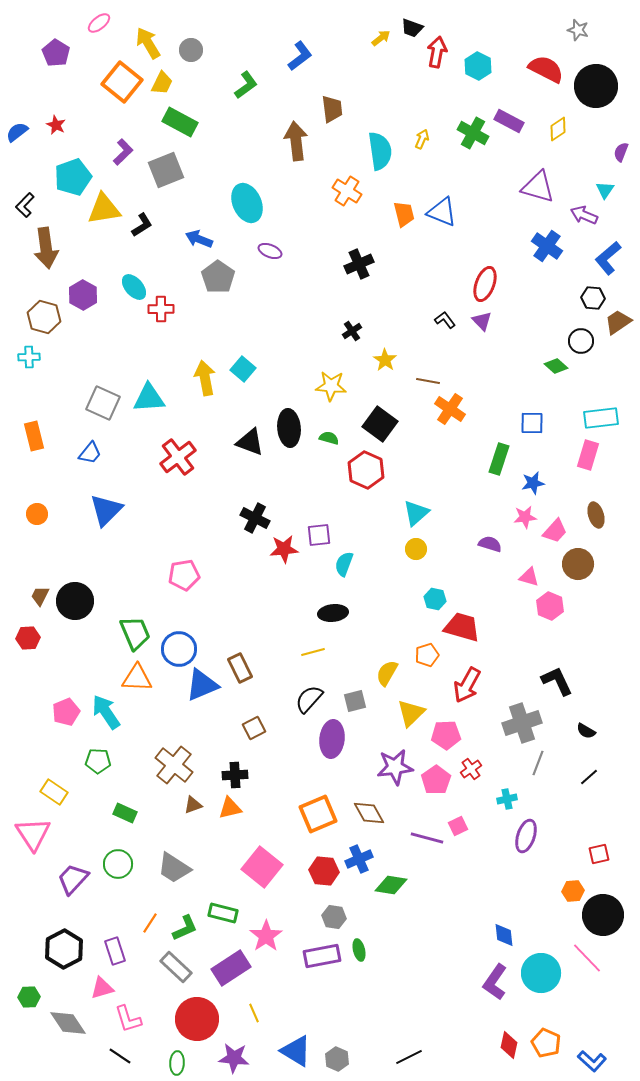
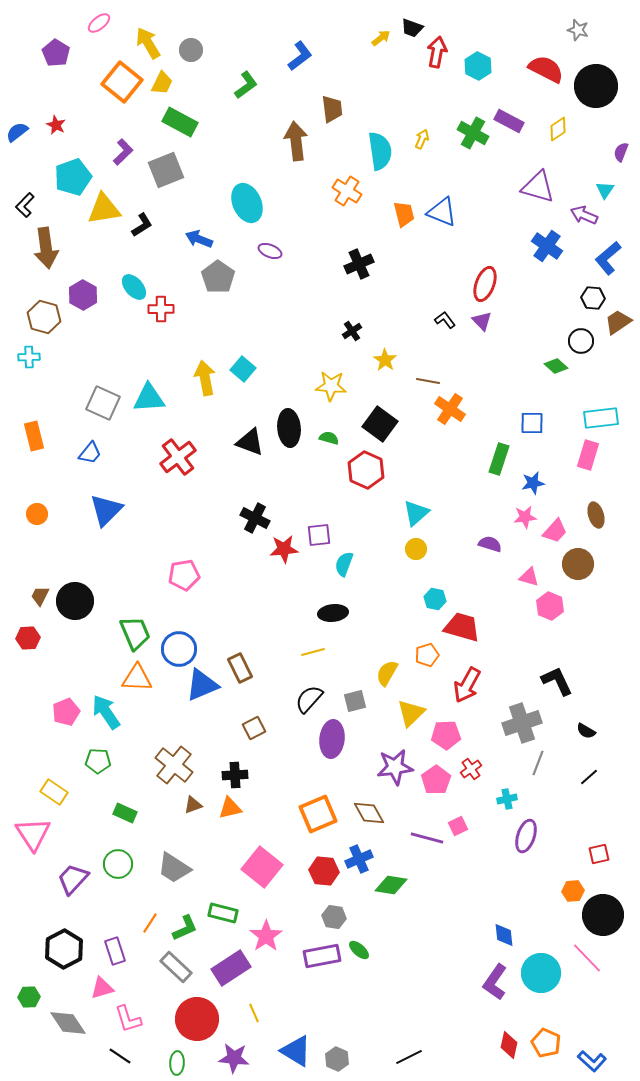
green ellipse at (359, 950): rotated 35 degrees counterclockwise
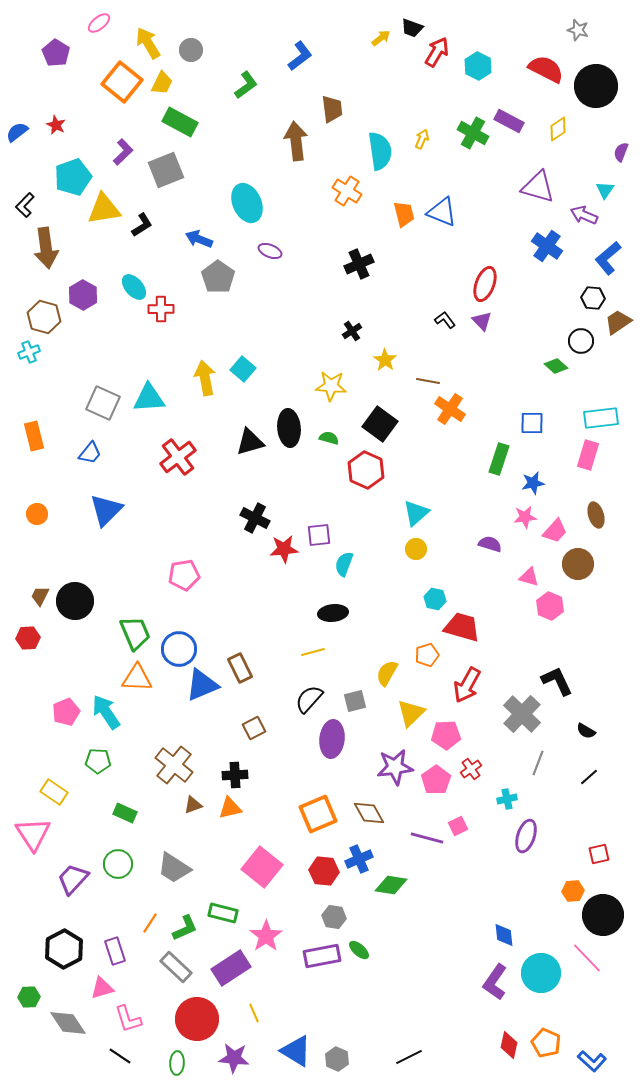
red arrow at (437, 52): rotated 20 degrees clockwise
cyan cross at (29, 357): moved 5 px up; rotated 20 degrees counterclockwise
black triangle at (250, 442): rotated 36 degrees counterclockwise
gray cross at (522, 723): moved 9 px up; rotated 27 degrees counterclockwise
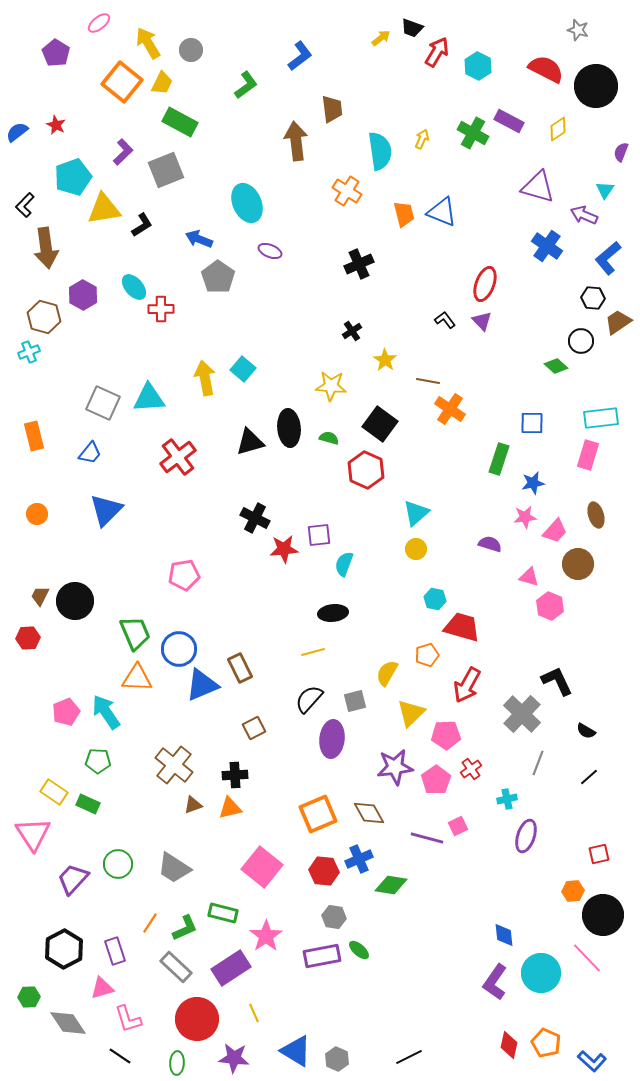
green rectangle at (125, 813): moved 37 px left, 9 px up
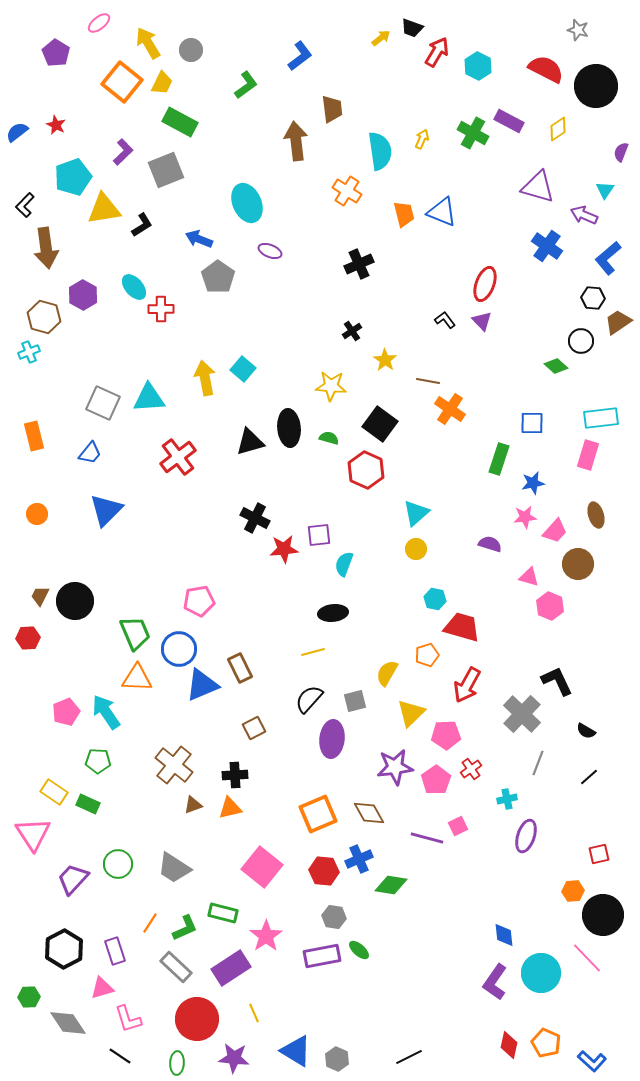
pink pentagon at (184, 575): moved 15 px right, 26 px down
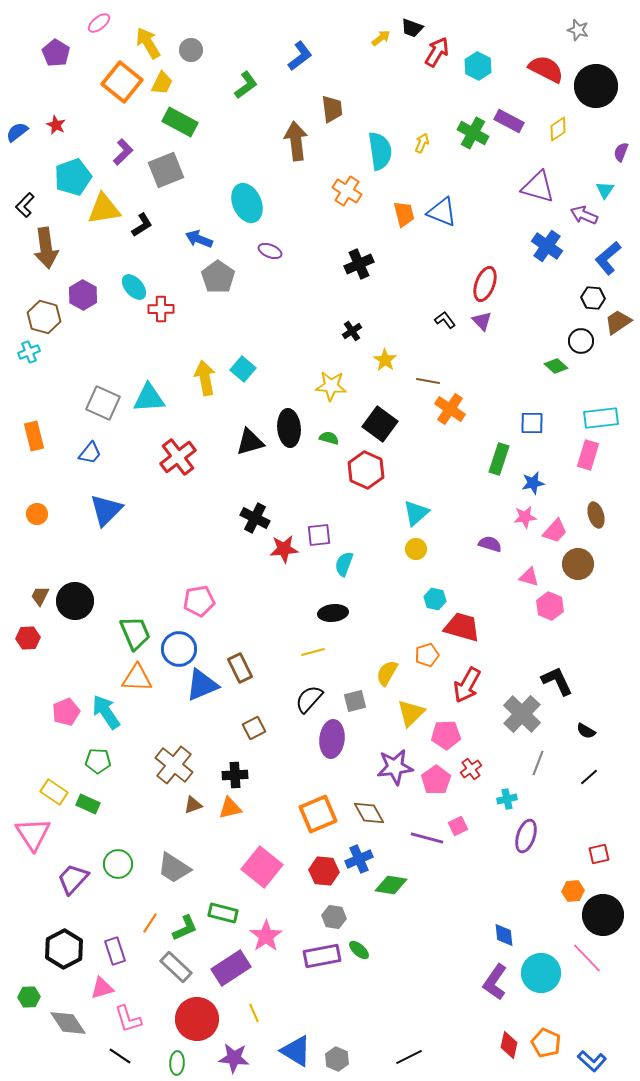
yellow arrow at (422, 139): moved 4 px down
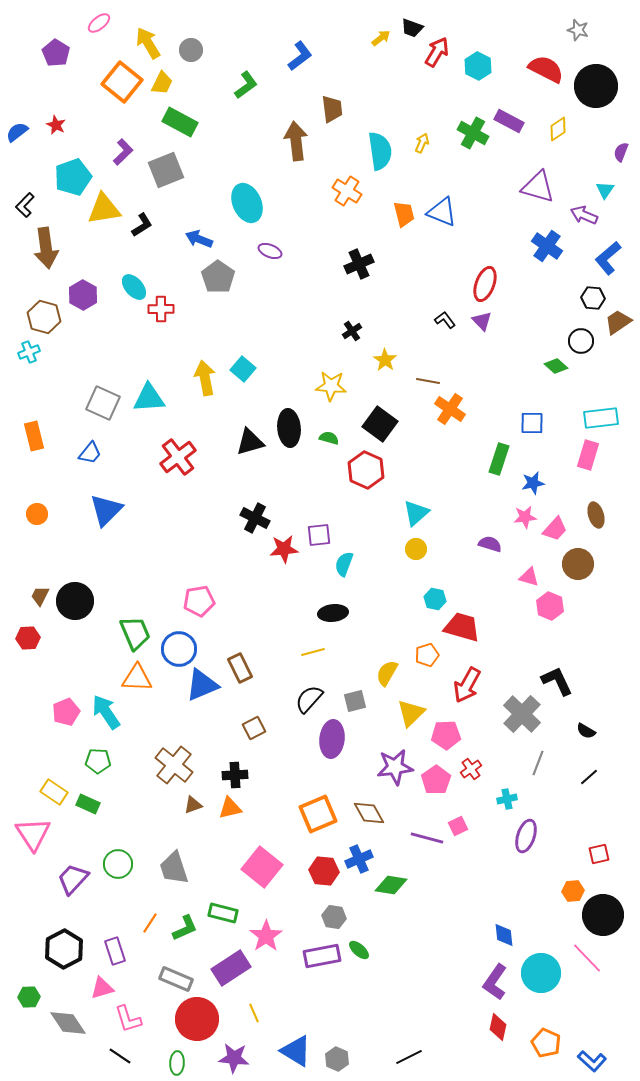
pink trapezoid at (555, 531): moved 2 px up
gray trapezoid at (174, 868): rotated 39 degrees clockwise
gray rectangle at (176, 967): moved 12 px down; rotated 20 degrees counterclockwise
red diamond at (509, 1045): moved 11 px left, 18 px up
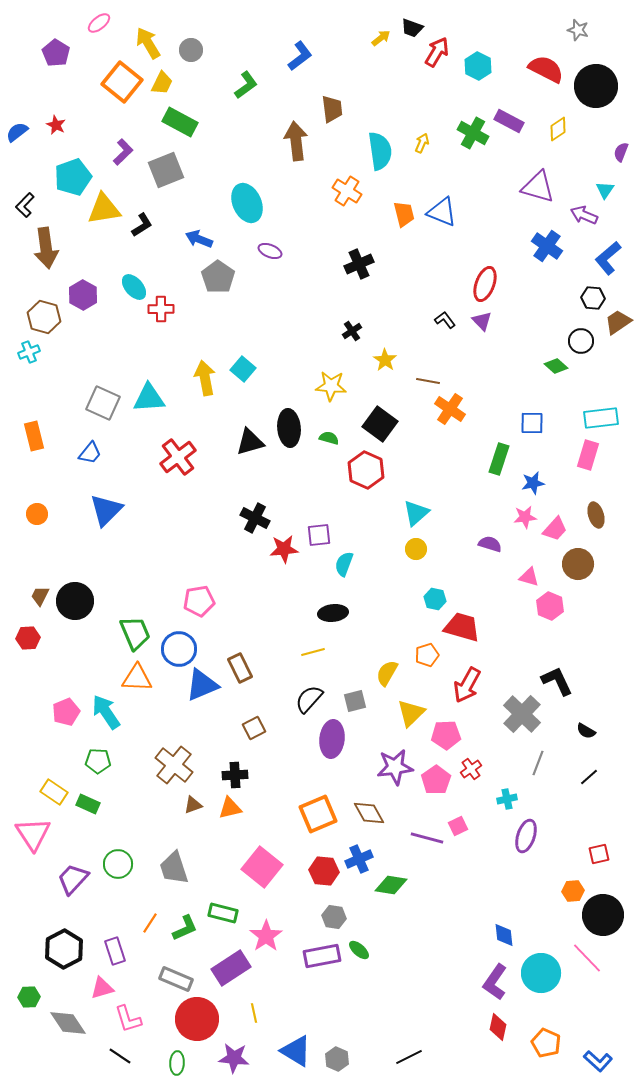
yellow line at (254, 1013): rotated 12 degrees clockwise
blue L-shape at (592, 1061): moved 6 px right
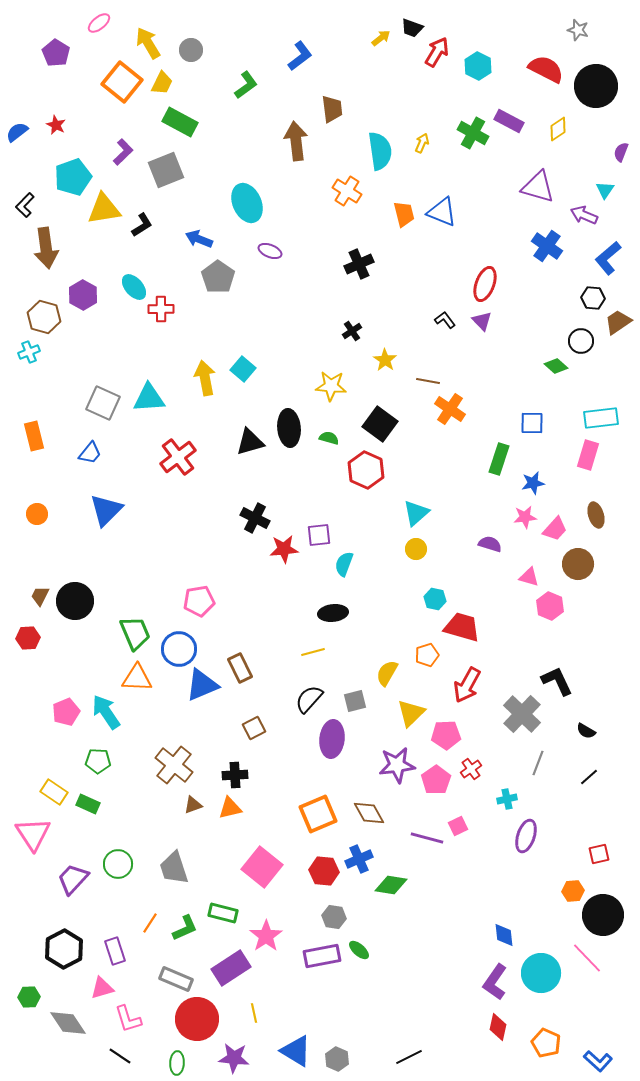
purple star at (395, 767): moved 2 px right, 2 px up
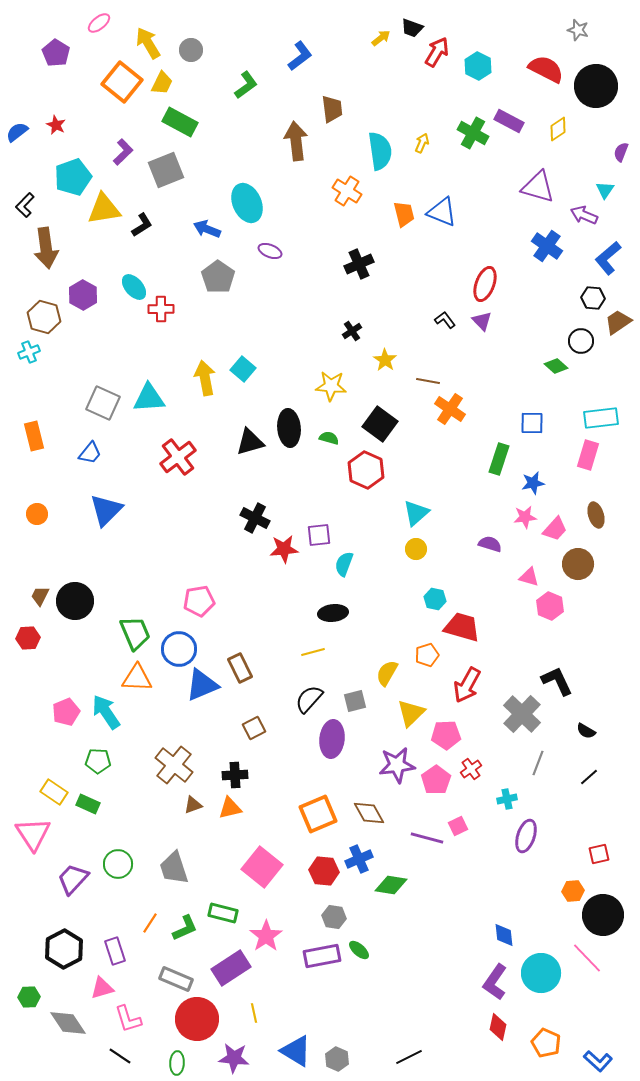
blue arrow at (199, 239): moved 8 px right, 10 px up
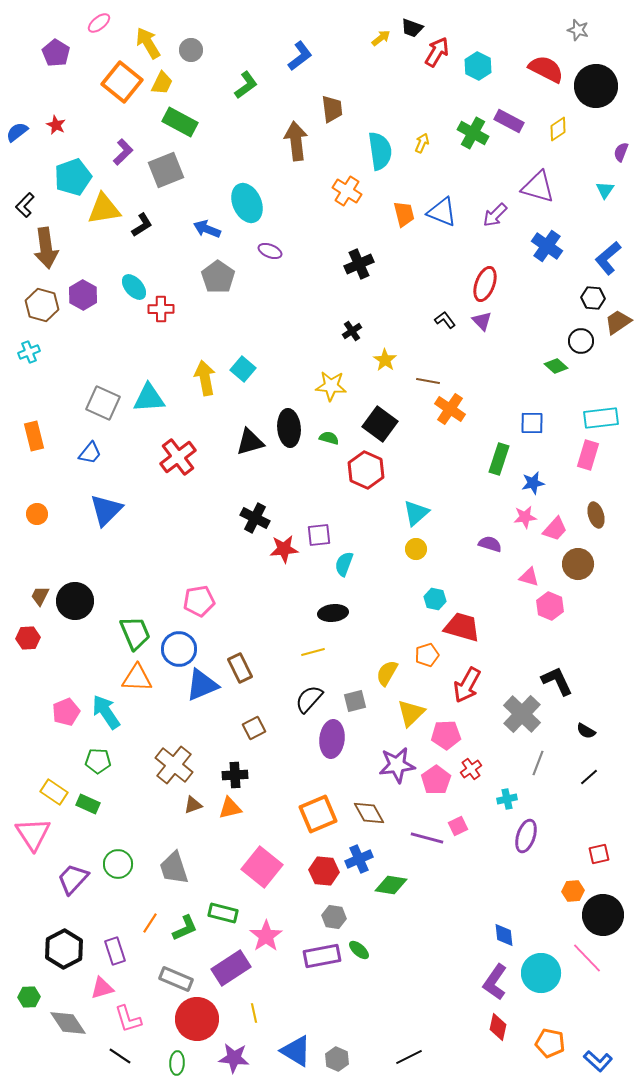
purple arrow at (584, 215): moved 89 px left; rotated 68 degrees counterclockwise
brown hexagon at (44, 317): moved 2 px left, 12 px up
orange pentagon at (546, 1043): moved 4 px right; rotated 12 degrees counterclockwise
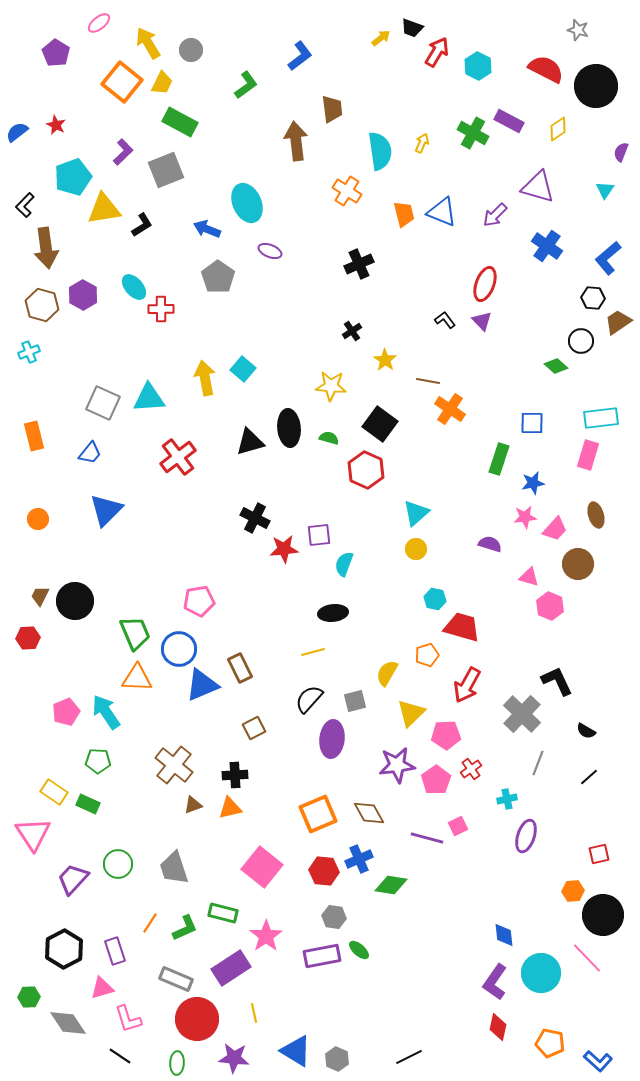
orange circle at (37, 514): moved 1 px right, 5 px down
